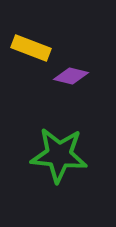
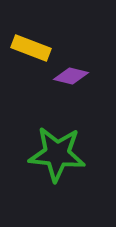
green star: moved 2 px left, 1 px up
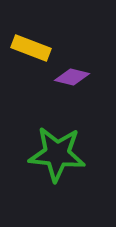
purple diamond: moved 1 px right, 1 px down
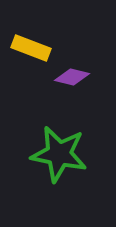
green star: moved 2 px right; rotated 6 degrees clockwise
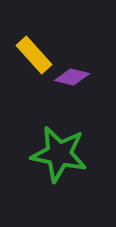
yellow rectangle: moved 3 px right, 7 px down; rotated 27 degrees clockwise
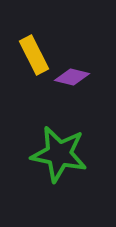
yellow rectangle: rotated 15 degrees clockwise
